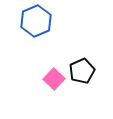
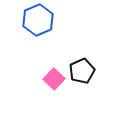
blue hexagon: moved 2 px right, 1 px up
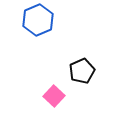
pink square: moved 17 px down
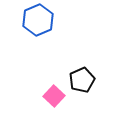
black pentagon: moved 9 px down
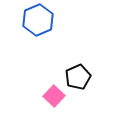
black pentagon: moved 4 px left, 3 px up
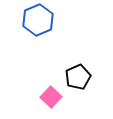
pink square: moved 3 px left, 1 px down
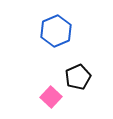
blue hexagon: moved 18 px right, 11 px down
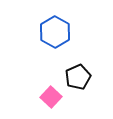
blue hexagon: moved 1 px left, 1 px down; rotated 8 degrees counterclockwise
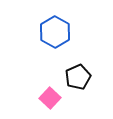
pink square: moved 1 px left, 1 px down
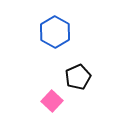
pink square: moved 2 px right, 3 px down
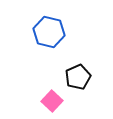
blue hexagon: moved 6 px left; rotated 16 degrees counterclockwise
